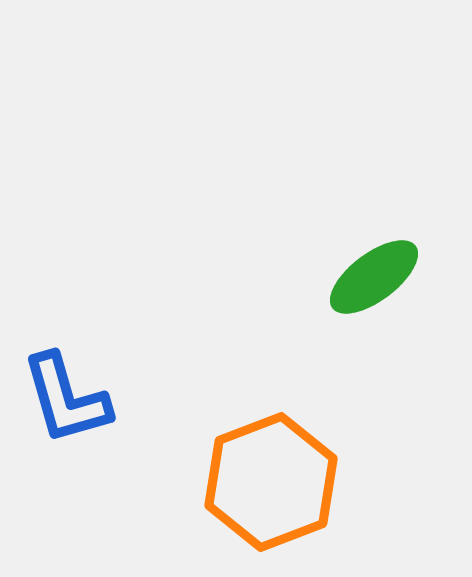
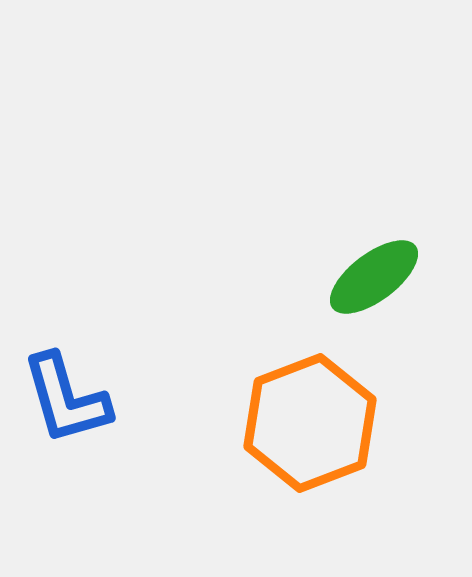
orange hexagon: moved 39 px right, 59 px up
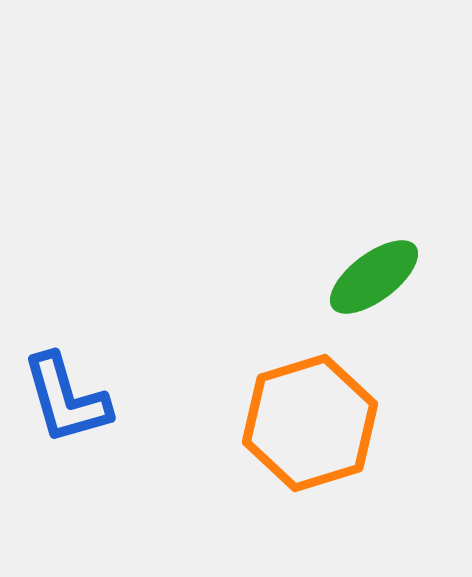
orange hexagon: rotated 4 degrees clockwise
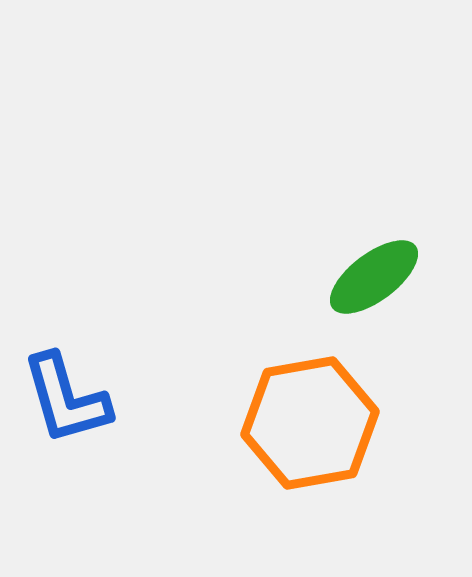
orange hexagon: rotated 7 degrees clockwise
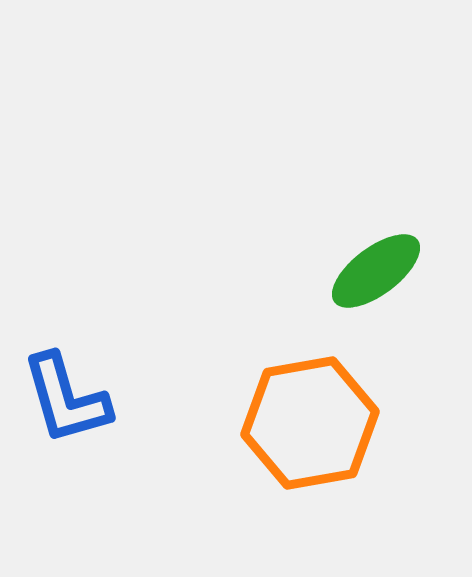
green ellipse: moved 2 px right, 6 px up
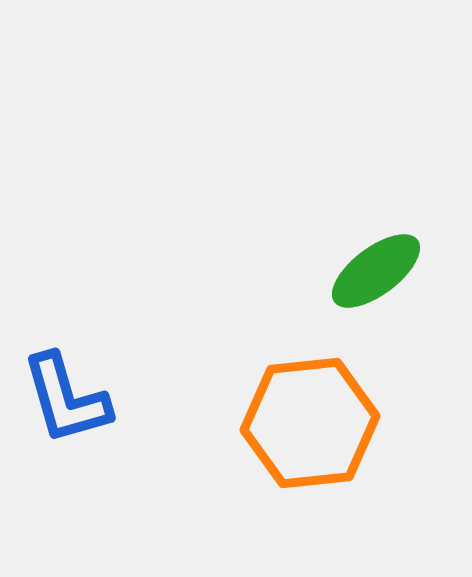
orange hexagon: rotated 4 degrees clockwise
